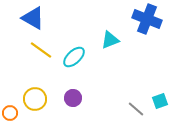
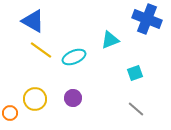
blue triangle: moved 3 px down
cyan ellipse: rotated 20 degrees clockwise
cyan square: moved 25 px left, 28 px up
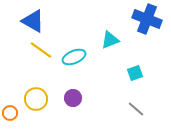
yellow circle: moved 1 px right
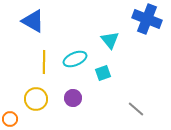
cyan triangle: rotated 48 degrees counterclockwise
yellow line: moved 3 px right, 12 px down; rotated 55 degrees clockwise
cyan ellipse: moved 1 px right, 2 px down
cyan square: moved 32 px left
orange circle: moved 6 px down
